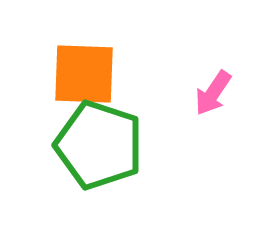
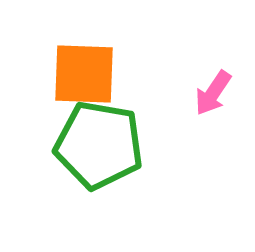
green pentagon: rotated 8 degrees counterclockwise
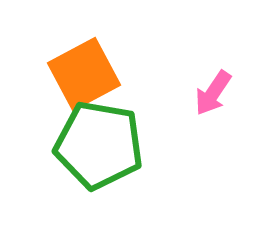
orange square: rotated 30 degrees counterclockwise
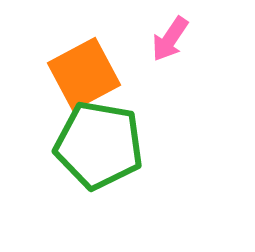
pink arrow: moved 43 px left, 54 px up
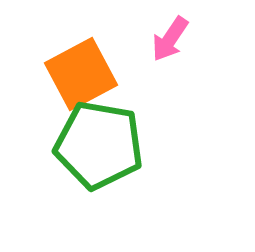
orange square: moved 3 px left
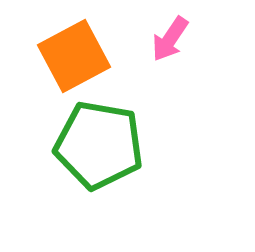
orange square: moved 7 px left, 18 px up
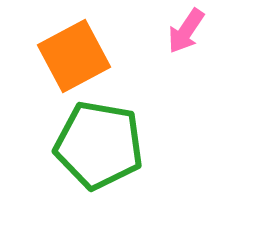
pink arrow: moved 16 px right, 8 px up
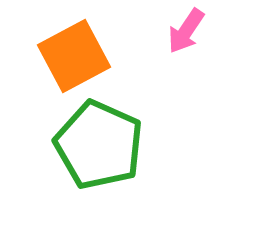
green pentagon: rotated 14 degrees clockwise
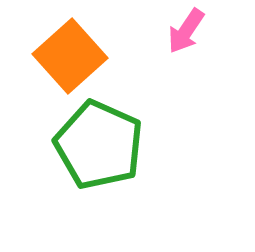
orange square: moved 4 px left; rotated 14 degrees counterclockwise
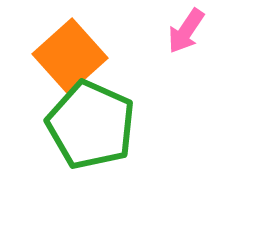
green pentagon: moved 8 px left, 20 px up
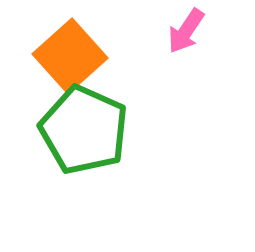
green pentagon: moved 7 px left, 5 px down
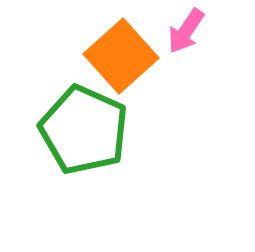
orange square: moved 51 px right
